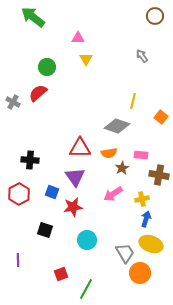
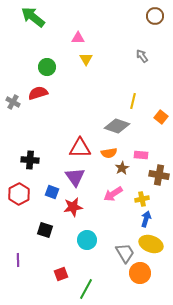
red semicircle: rotated 24 degrees clockwise
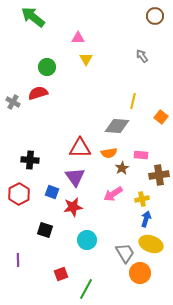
gray diamond: rotated 15 degrees counterclockwise
brown cross: rotated 18 degrees counterclockwise
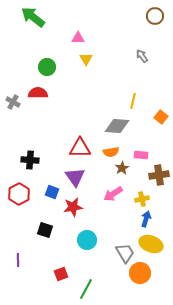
red semicircle: rotated 18 degrees clockwise
orange semicircle: moved 2 px right, 1 px up
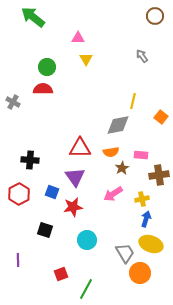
red semicircle: moved 5 px right, 4 px up
gray diamond: moved 1 px right, 1 px up; rotated 15 degrees counterclockwise
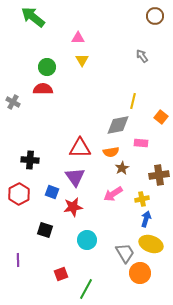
yellow triangle: moved 4 px left, 1 px down
pink rectangle: moved 12 px up
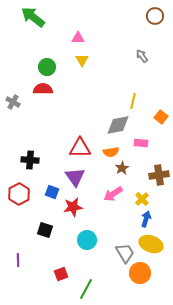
yellow cross: rotated 32 degrees counterclockwise
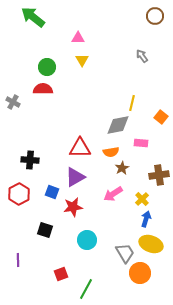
yellow line: moved 1 px left, 2 px down
purple triangle: rotated 35 degrees clockwise
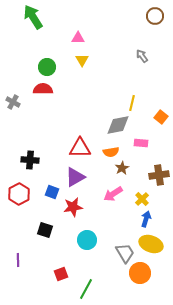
green arrow: rotated 20 degrees clockwise
